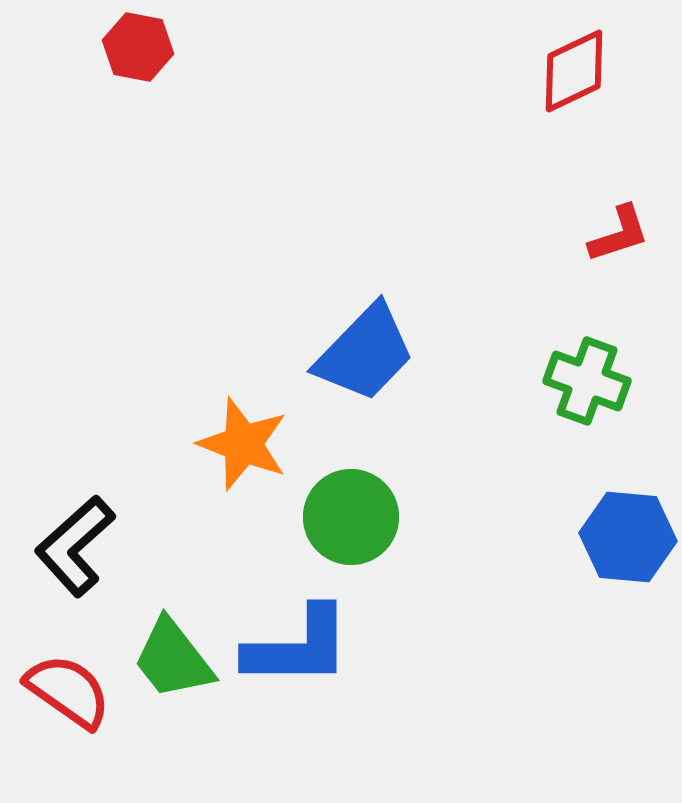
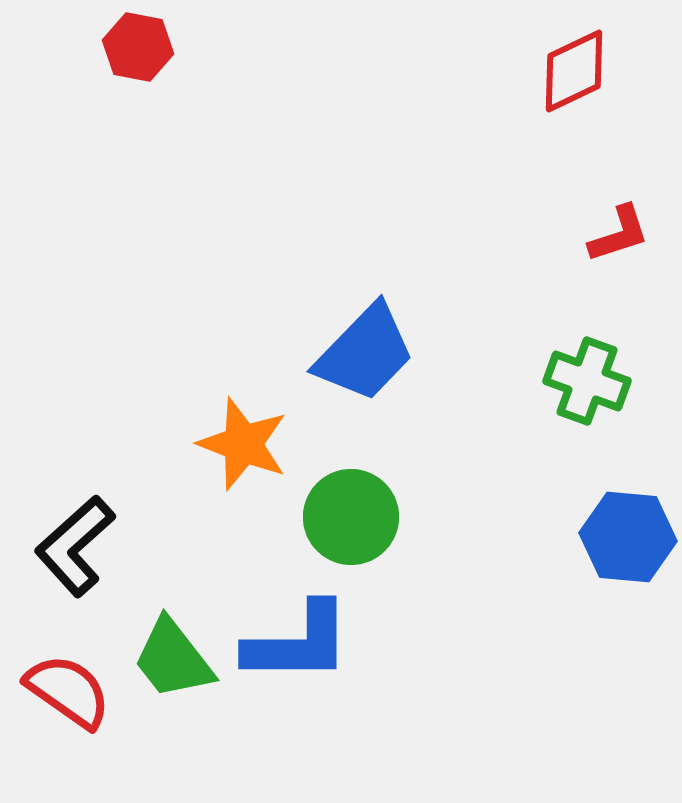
blue L-shape: moved 4 px up
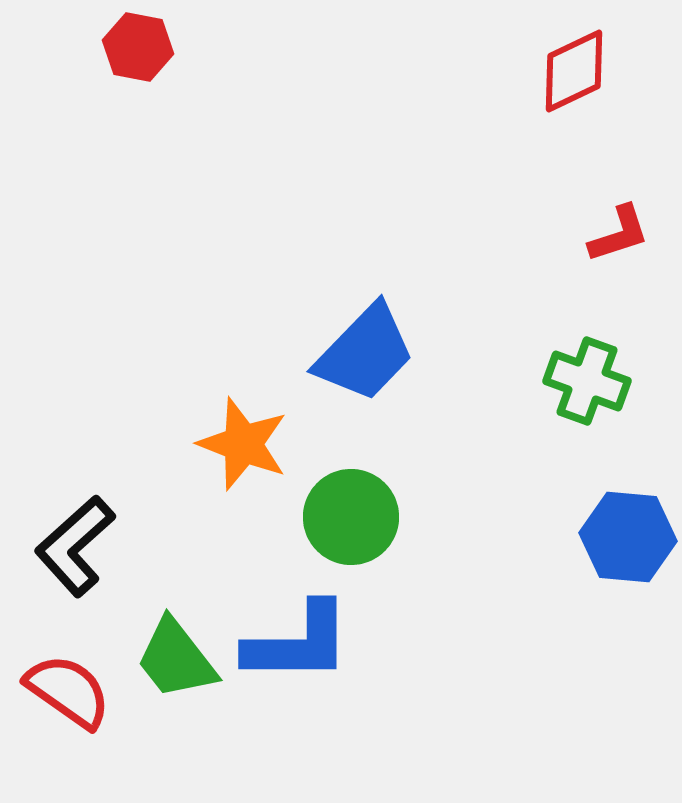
green trapezoid: moved 3 px right
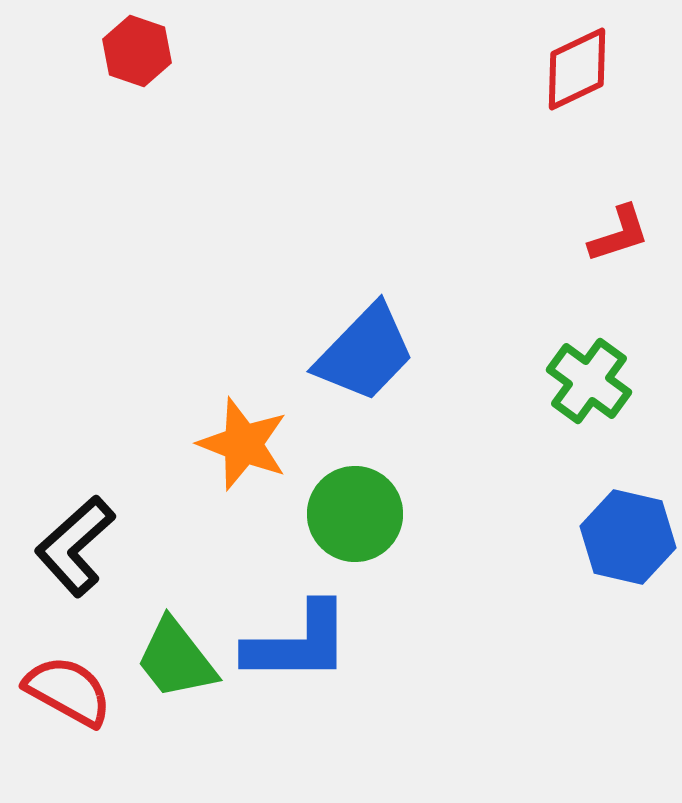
red hexagon: moved 1 px left, 4 px down; rotated 8 degrees clockwise
red diamond: moved 3 px right, 2 px up
green cross: moved 2 px right; rotated 16 degrees clockwise
green circle: moved 4 px right, 3 px up
blue hexagon: rotated 8 degrees clockwise
red semicircle: rotated 6 degrees counterclockwise
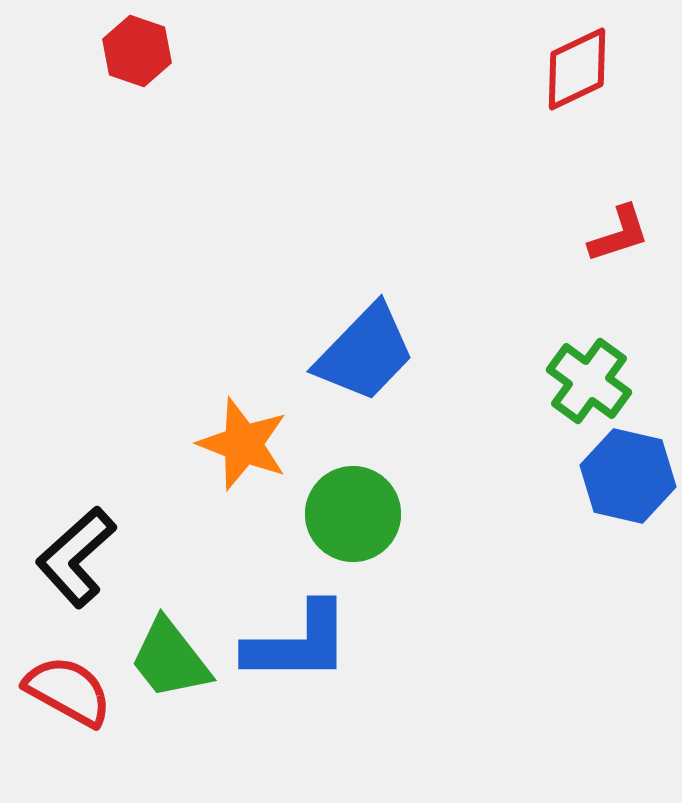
green circle: moved 2 px left
blue hexagon: moved 61 px up
black L-shape: moved 1 px right, 11 px down
green trapezoid: moved 6 px left
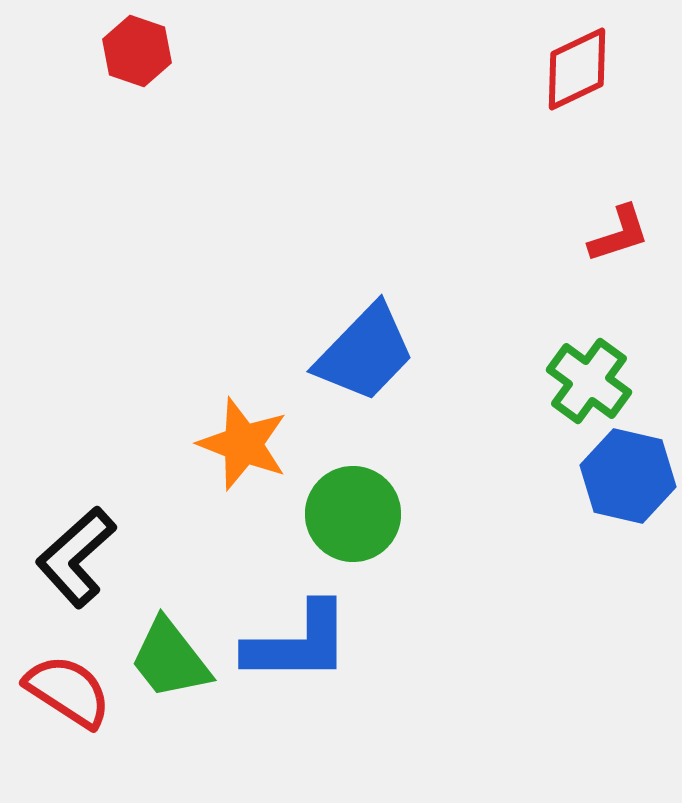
red semicircle: rotated 4 degrees clockwise
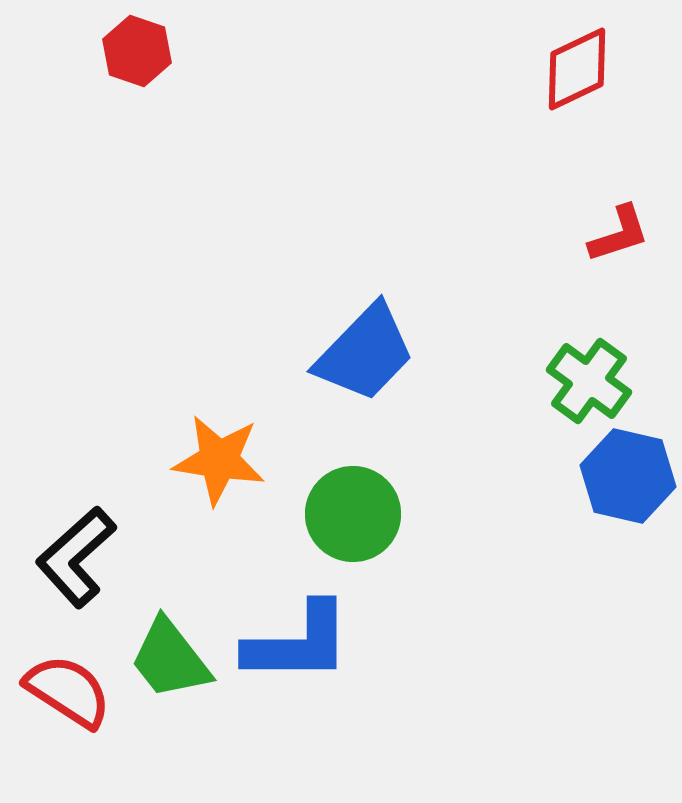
orange star: moved 24 px left, 16 px down; rotated 12 degrees counterclockwise
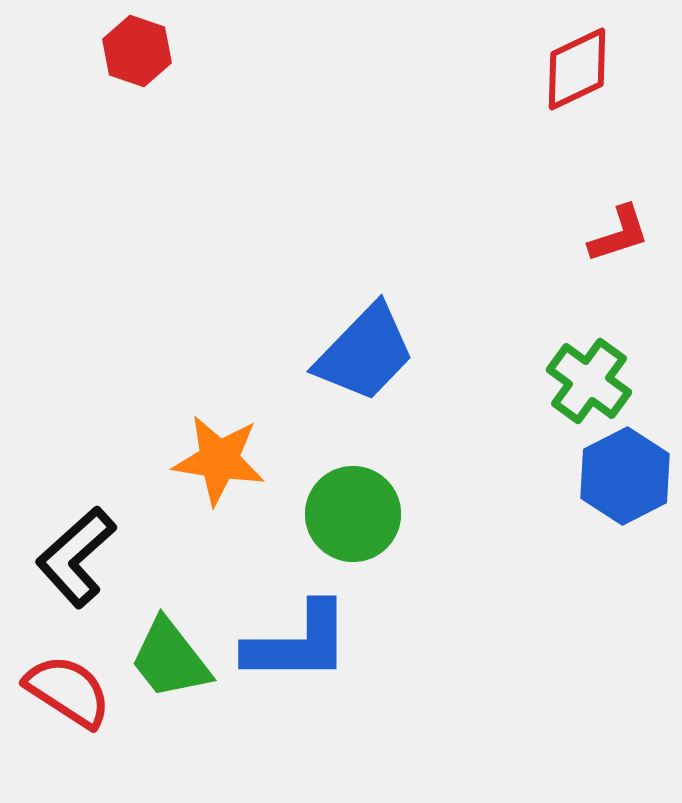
blue hexagon: moved 3 px left; rotated 20 degrees clockwise
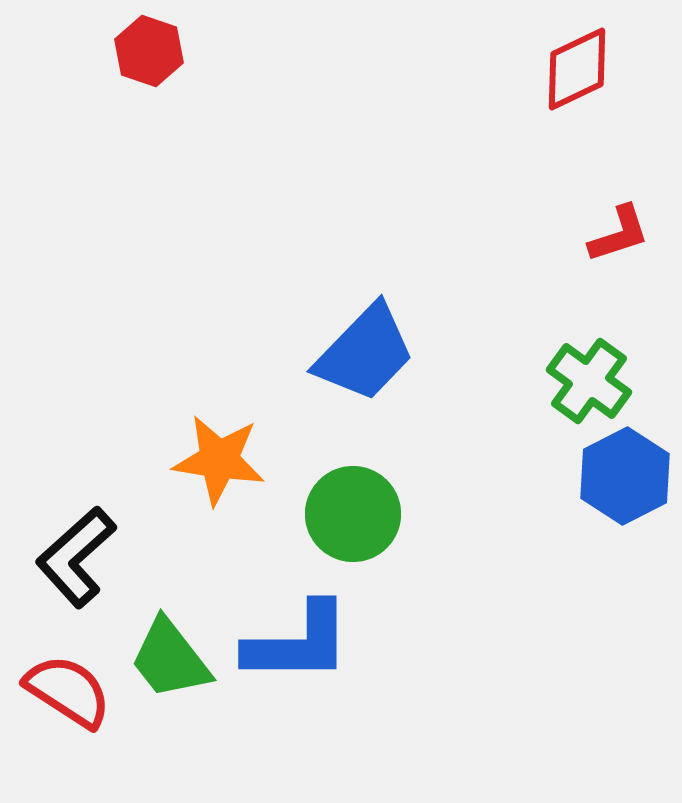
red hexagon: moved 12 px right
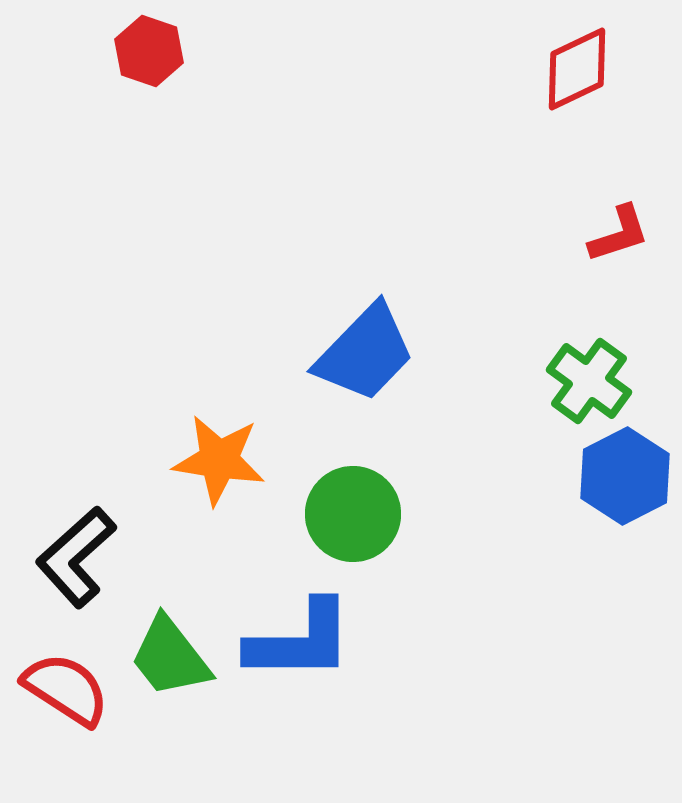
blue L-shape: moved 2 px right, 2 px up
green trapezoid: moved 2 px up
red semicircle: moved 2 px left, 2 px up
